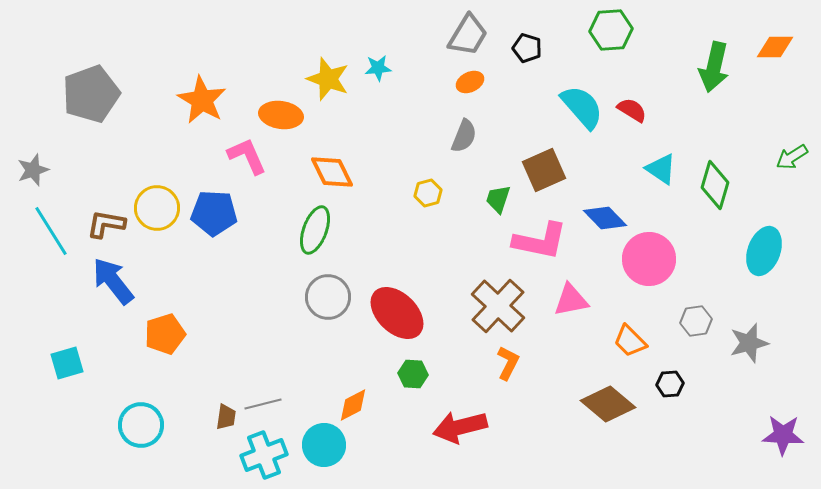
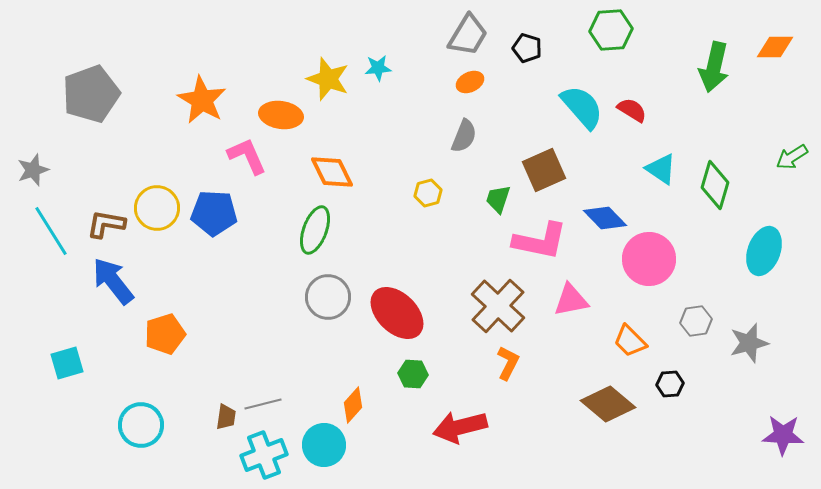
orange diamond at (353, 405): rotated 21 degrees counterclockwise
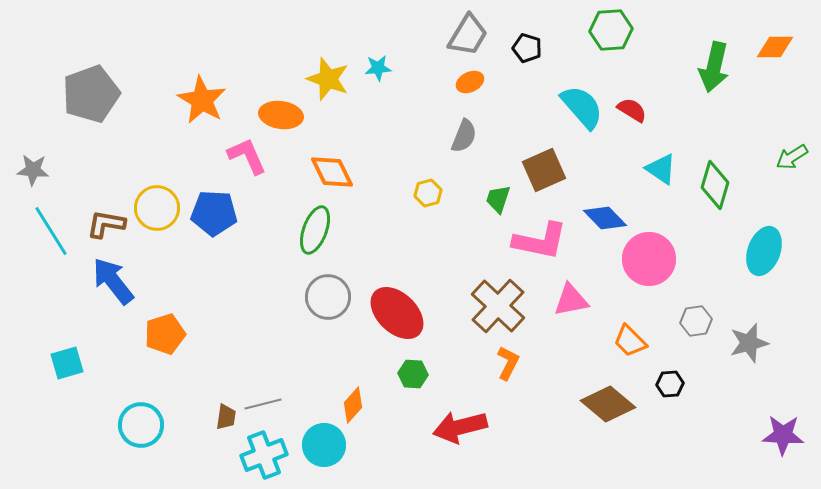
gray star at (33, 170): rotated 24 degrees clockwise
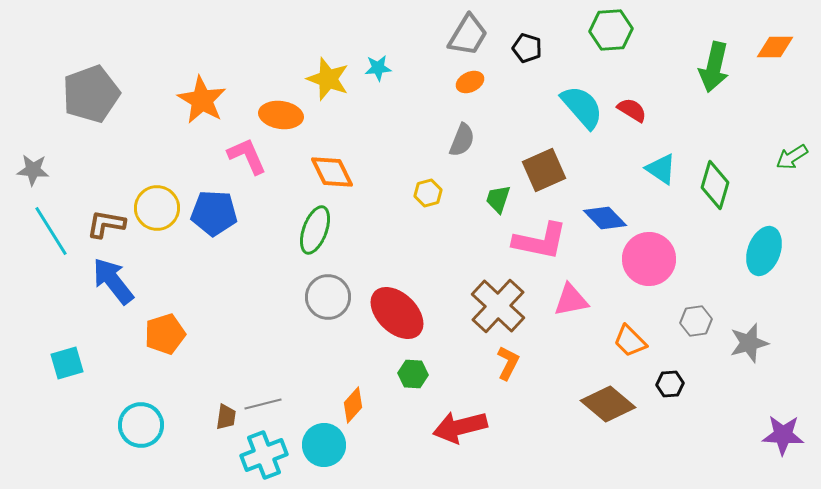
gray semicircle at (464, 136): moved 2 px left, 4 px down
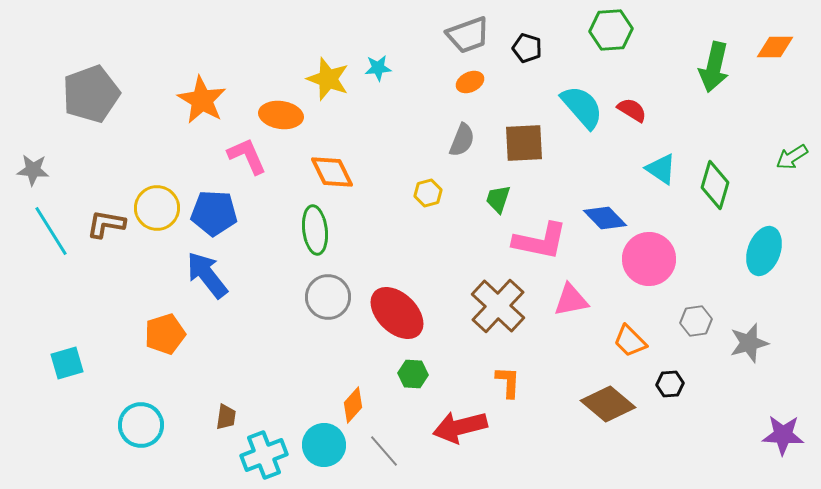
gray trapezoid at (468, 35): rotated 39 degrees clockwise
brown square at (544, 170): moved 20 px left, 27 px up; rotated 21 degrees clockwise
green ellipse at (315, 230): rotated 27 degrees counterclockwise
blue arrow at (113, 281): moved 94 px right, 6 px up
orange L-shape at (508, 363): moved 19 px down; rotated 24 degrees counterclockwise
gray line at (263, 404): moved 121 px right, 47 px down; rotated 63 degrees clockwise
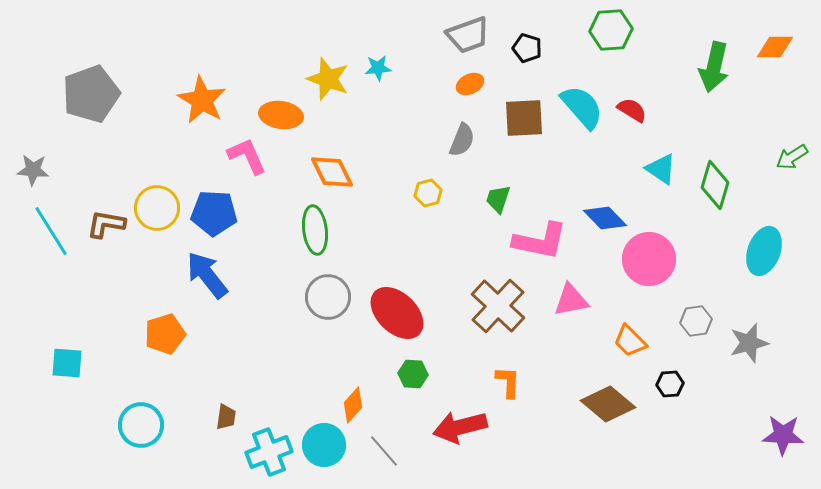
orange ellipse at (470, 82): moved 2 px down
brown square at (524, 143): moved 25 px up
cyan square at (67, 363): rotated 20 degrees clockwise
cyan cross at (264, 455): moved 5 px right, 3 px up
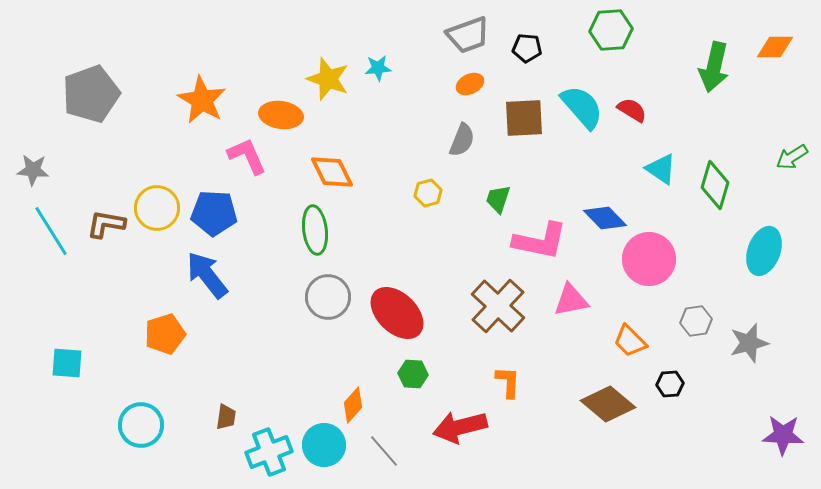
black pentagon at (527, 48): rotated 12 degrees counterclockwise
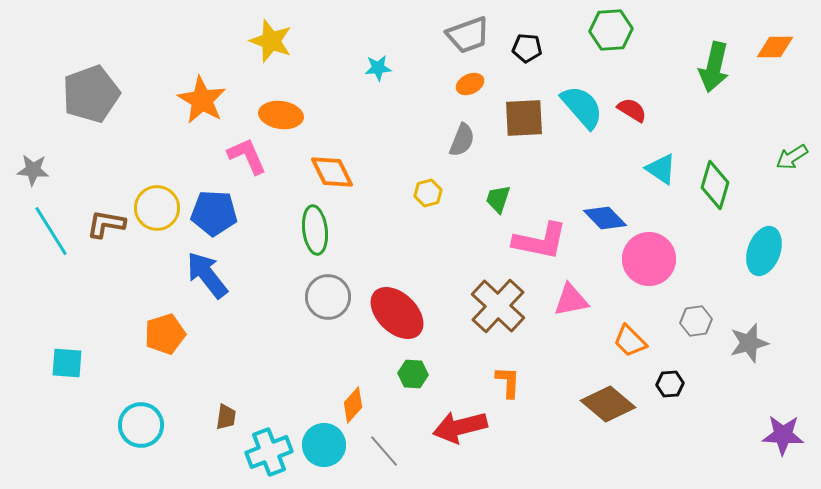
yellow star at (328, 79): moved 57 px left, 38 px up
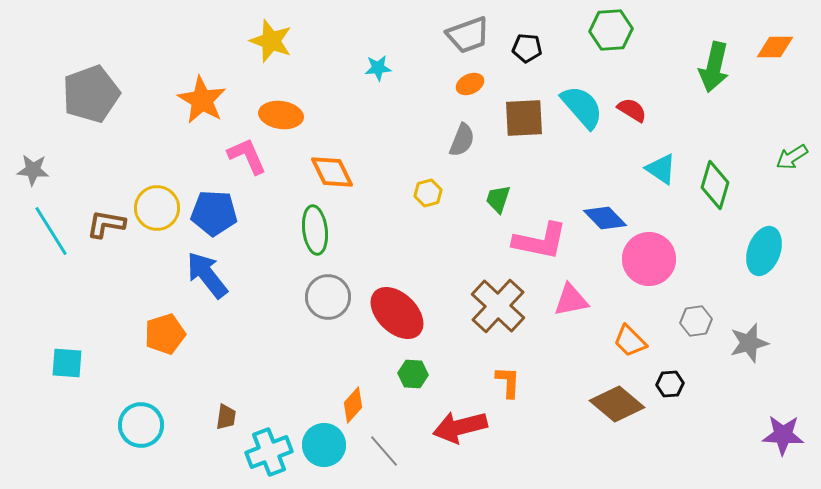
brown diamond at (608, 404): moved 9 px right
